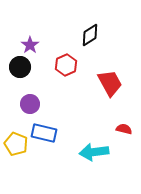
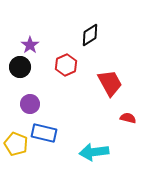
red semicircle: moved 4 px right, 11 px up
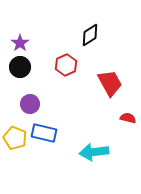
purple star: moved 10 px left, 2 px up
yellow pentagon: moved 1 px left, 6 px up
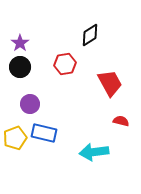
red hexagon: moved 1 px left, 1 px up; rotated 15 degrees clockwise
red semicircle: moved 7 px left, 3 px down
yellow pentagon: rotated 30 degrees clockwise
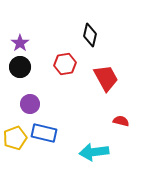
black diamond: rotated 45 degrees counterclockwise
red trapezoid: moved 4 px left, 5 px up
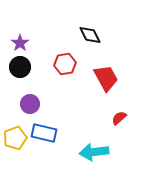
black diamond: rotated 40 degrees counterclockwise
red semicircle: moved 2 px left, 3 px up; rotated 56 degrees counterclockwise
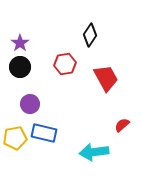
black diamond: rotated 60 degrees clockwise
red semicircle: moved 3 px right, 7 px down
yellow pentagon: rotated 10 degrees clockwise
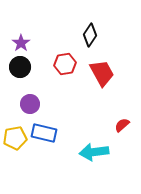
purple star: moved 1 px right
red trapezoid: moved 4 px left, 5 px up
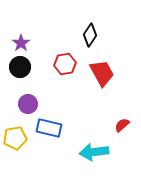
purple circle: moved 2 px left
blue rectangle: moved 5 px right, 5 px up
